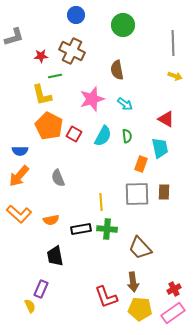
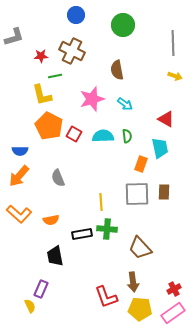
cyan semicircle: rotated 120 degrees counterclockwise
black rectangle: moved 1 px right, 5 px down
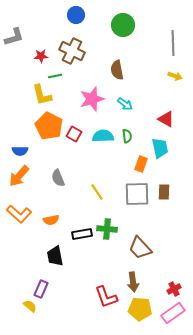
yellow line: moved 4 px left, 10 px up; rotated 30 degrees counterclockwise
yellow semicircle: rotated 24 degrees counterclockwise
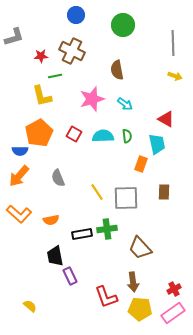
yellow L-shape: moved 1 px down
orange pentagon: moved 10 px left, 7 px down; rotated 16 degrees clockwise
cyan trapezoid: moved 3 px left, 4 px up
gray square: moved 11 px left, 4 px down
green cross: rotated 12 degrees counterclockwise
purple rectangle: moved 29 px right, 13 px up; rotated 48 degrees counterclockwise
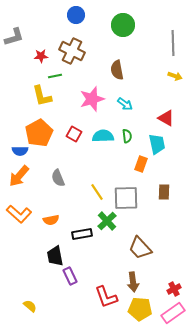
red triangle: moved 1 px up
green cross: moved 8 px up; rotated 36 degrees counterclockwise
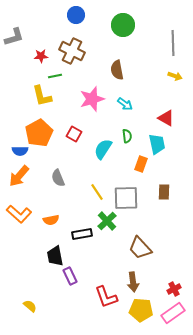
cyan semicircle: moved 13 px down; rotated 55 degrees counterclockwise
yellow pentagon: moved 1 px right, 1 px down
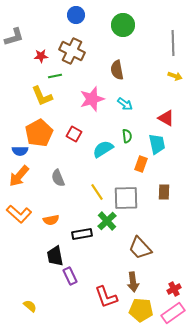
yellow L-shape: rotated 10 degrees counterclockwise
cyan semicircle: rotated 25 degrees clockwise
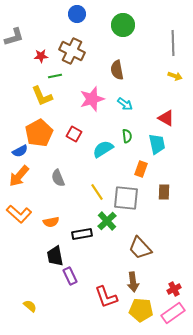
blue circle: moved 1 px right, 1 px up
blue semicircle: rotated 28 degrees counterclockwise
orange rectangle: moved 5 px down
gray square: rotated 8 degrees clockwise
orange semicircle: moved 2 px down
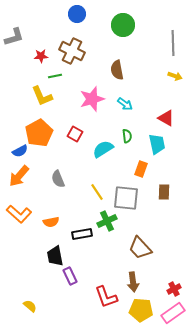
red square: moved 1 px right
gray semicircle: moved 1 px down
green cross: rotated 18 degrees clockwise
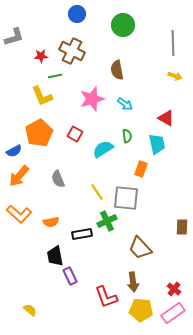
blue semicircle: moved 6 px left
brown rectangle: moved 18 px right, 35 px down
red cross: rotated 24 degrees counterclockwise
yellow semicircle: moved 4 px down
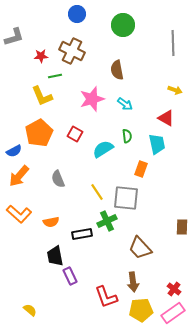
yellow arrow: moved 14 px down
yellow pentagon: rotated 10 degrees counterclockwise
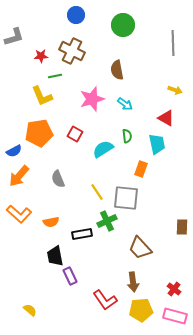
blue circle: moved 1 px left, 1 px down
orange pentagon: rotated 20 degrees clockwise
red L-shape: moved 1 px left, 3 px down; rotated 15 degrees counterclockwise
pink rectangle: moved 2 px right, 3 px down; rotated 50 degrees clockwise
